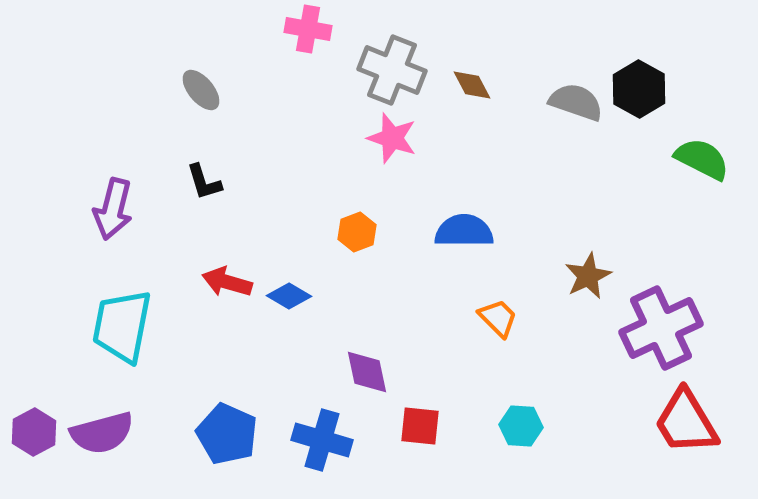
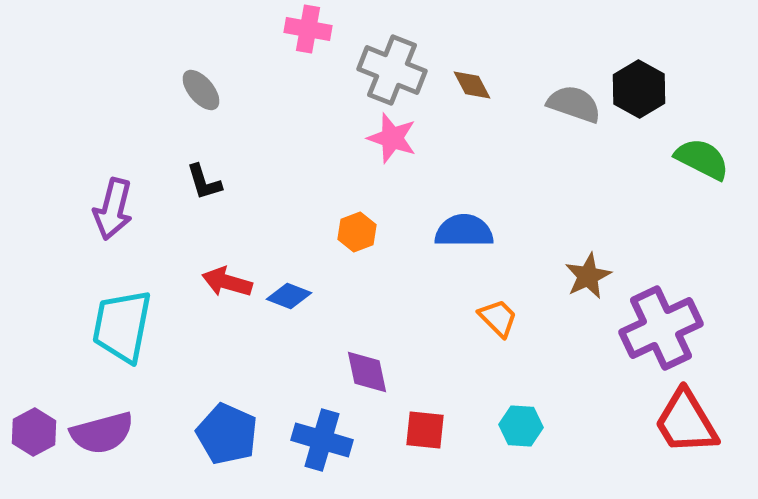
gray semicircle: moved 2 px left, 2 px down
blue diamond: rotated 9 degrees counterclockwise
red square: moved 5 px right, 4 px down
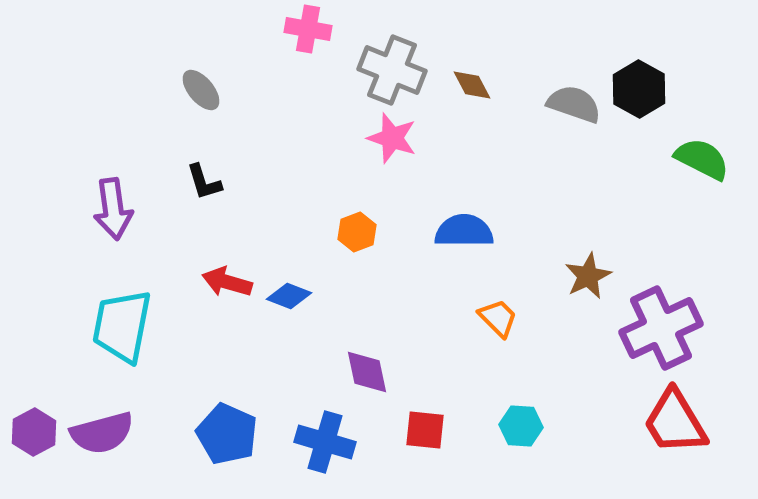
purple arrow: rotated 22 degrees counterclockwise
red trapezoid: moved 11 px left
blue cross: moved 3 px right, 2 px down
